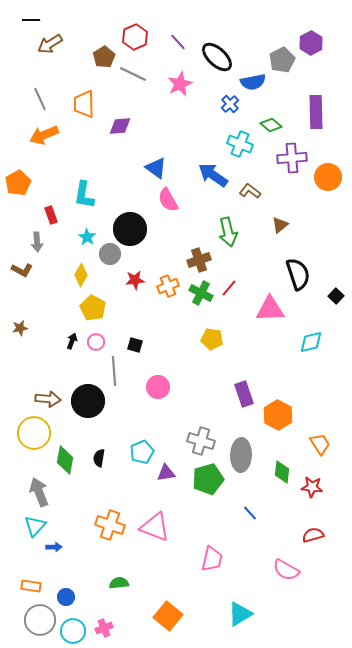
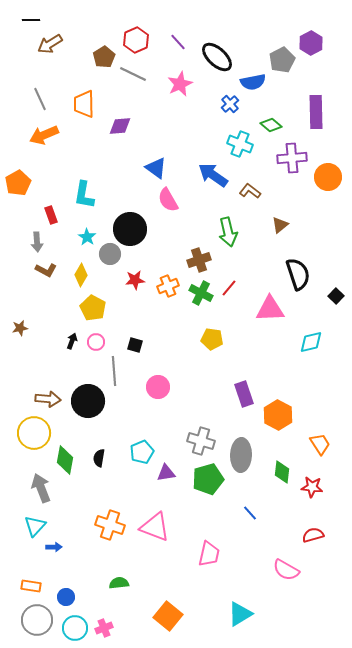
red hexagon at (135, 37): moved 1 px right, 3 px down
brown L-shape at (22, 270): moved 24 px right
gray arrow at (39, 492): moved 2 px right, 4 px up
pink trapezoid at (212, 559): moved 3 px left, 5 px up
gray circle at (40, 620): moved 3 px left
cyan circle at (73, 631): moved 2 px right, 3 px up
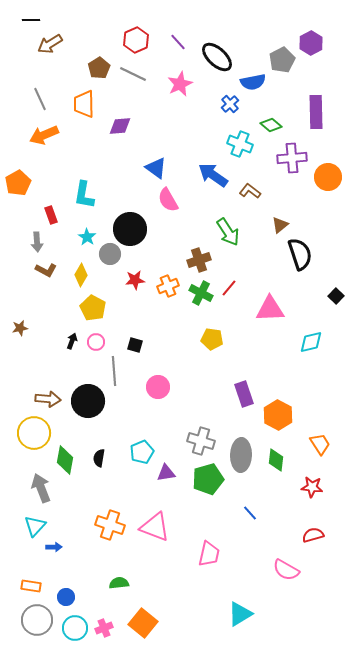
brown pentagon at (104, 57): moved 5 px left, 11 px down
green arrow at (228, 232): rotated 20 degrees counterclockwise
black semicircle at (298, 274): moved 2 px right, 20 px up
green diamond at (282, 472): moved 6 px left, 12 px up
orange square at (168, 616): moved 25 px left, 7 px down
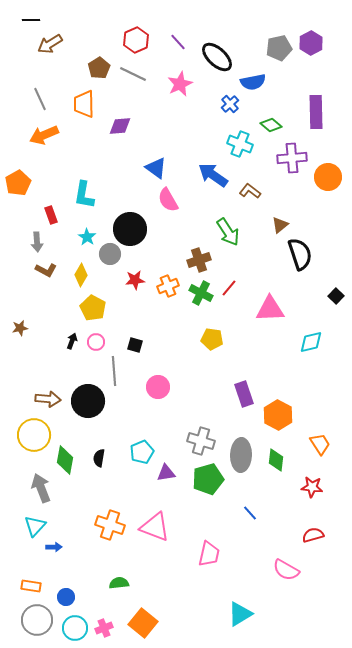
gray pentagon at (282, 60): moved 3 px left, 12 px up; rotated 15 degrees clockwise
yellow circle at (34, 433): moved 2 px down
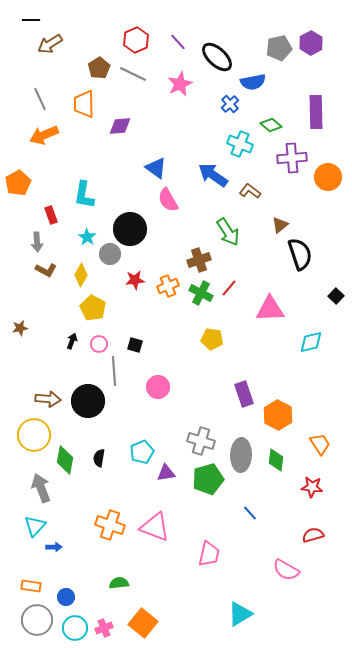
pink circle at (96, 342): moved 3 px right, 2 px down
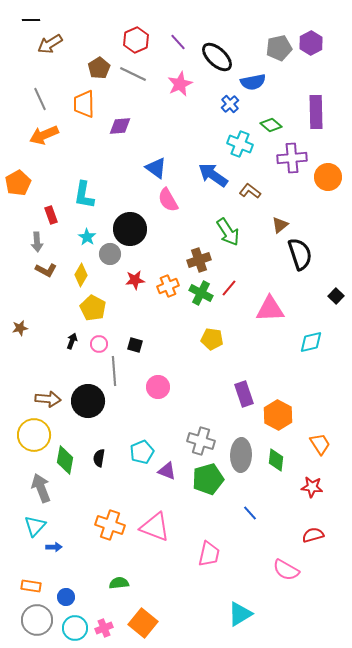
purple triangle at (166, 473): moved 1 px right, 2 px up; rotated 30 degrees clockwise
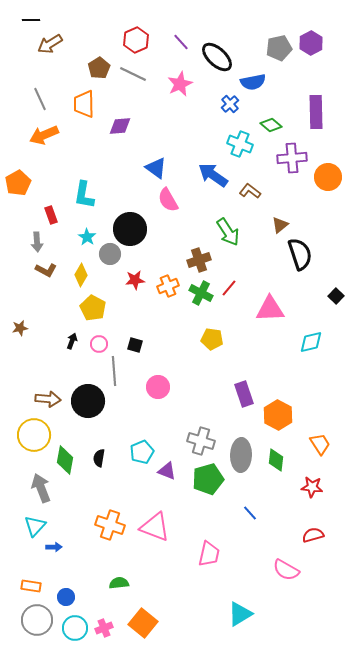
purple line at (178, 42): moved 3 px right
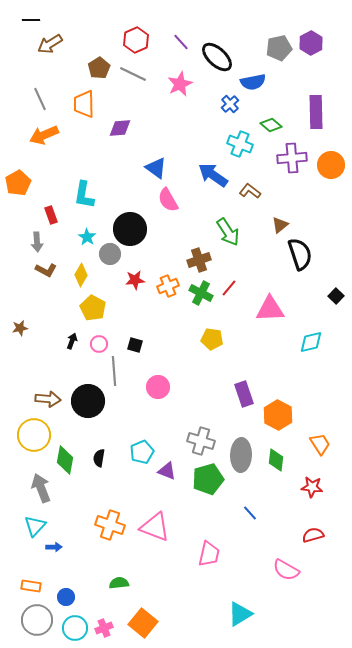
purple diamond at (120, 126): moved 2 px down
orange circle at (328, 177): moved 3 px right, 12 px up
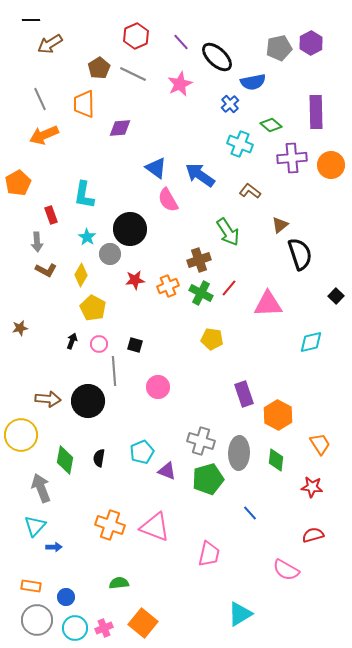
red hexagon at (136, 40): moved 4 px up
blue arrow at (213, 175): moved 13 px left
pink triangle at (270, 309): moved 2 px left, 5 px up
yellow circle at (34, 435): moved 13 px left
gray ellipse at (241, 455): moved 2 px left, 2 px up
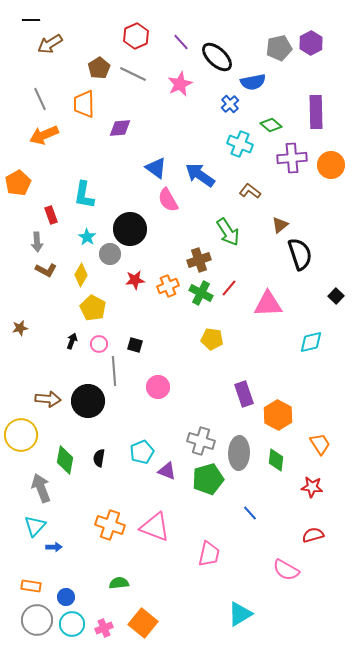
cyan circle at (75, 628): moved 3 px left, 4 px up
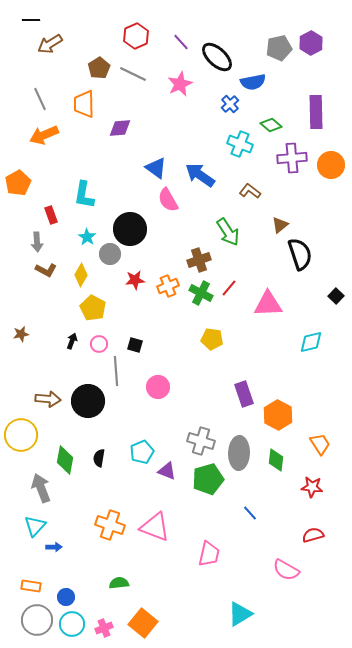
brown star at (20, 328): moved 1 px right, 6 px down
gray line at (114, 371): moved 2 px right
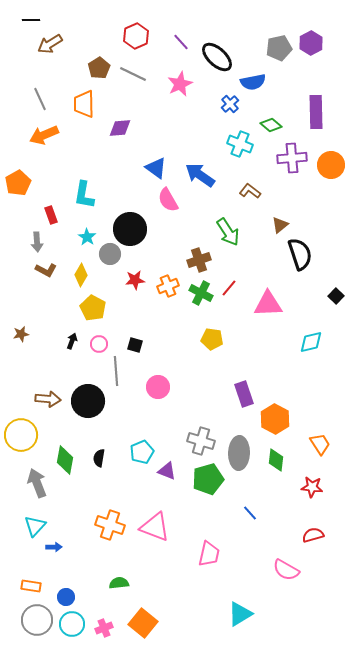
orange hexagon at (278, 415): moved 3 px left, 4 px down
gray arrow at (41, 488): moved 4 px left, 5 px up
